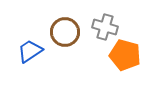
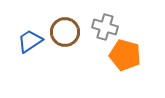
blue trapezoid: moved 10 px up
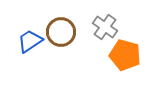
gray cross: rotated 20 degrees clockwise
brown circle: moved 4 px left
